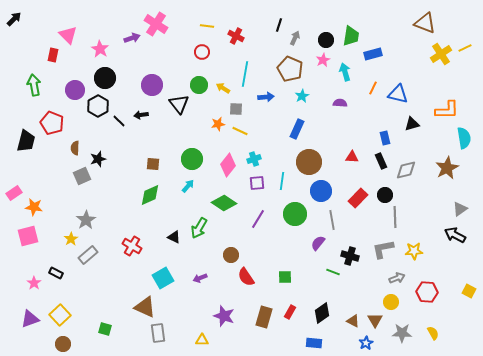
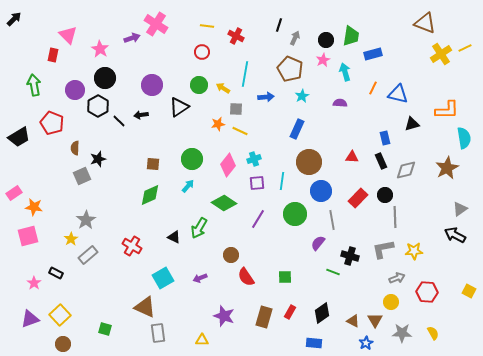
black triangle at (179, 104): moved 3 px down; rotated 35 degrees clockwise
black trapezoid at (26, 141): moved 7 px left, 4 px up; rotated 45 degrees clockwise
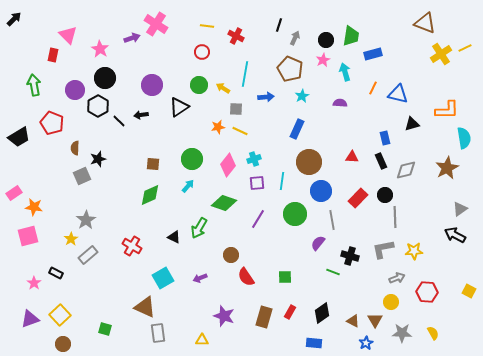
orange star at (218, 124): moved 3 px down
green diamond at (224, 203): rotated 15 degrees counterclockwise
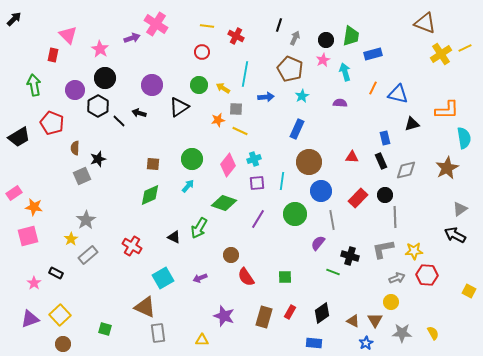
black arrow at (141, 115): moved 2 px left, 2 px up; rotated 24 degrees clockwise
orange star at (218, 127): moved 7 px up
red hexagon at (427, 292): moved 17 px up
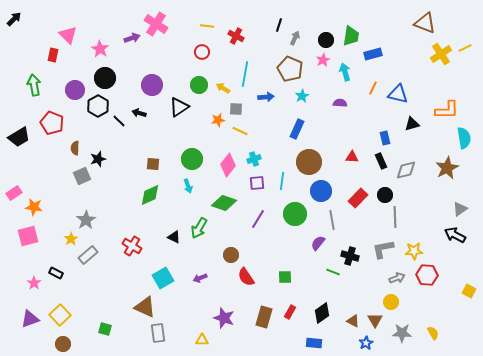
cyan arrow at (188, 186): rotated 120 degrees clockwise
purple star at (224, 316): moved 2 px down
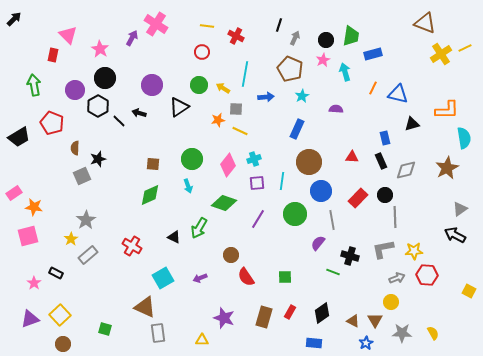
purple arrow at (132, 38): rotated 42 degrees counterclockwise
purple semicircle at (340, 103): moved 4 px left, 6 px down
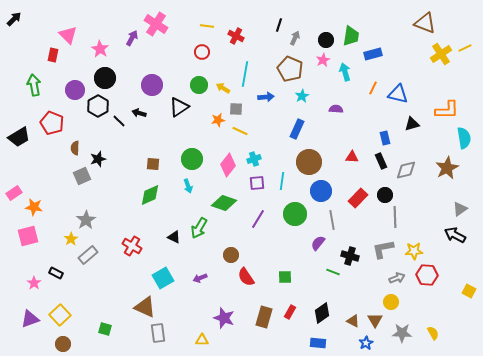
blue rectangle at (314, 343): moved 4 px right
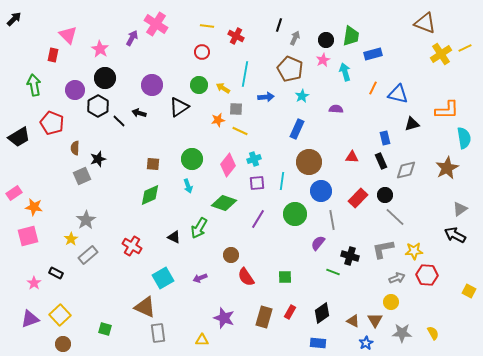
gray line at (395, 217): rotated 45 degrees counterclockwise
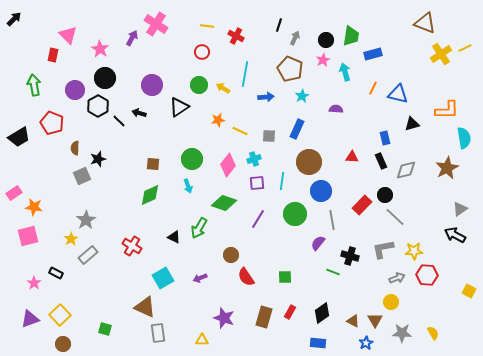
gray square at (236, 109): moved 33 px right, 27 px down
red rectangle at (358, 198): moved 4 px right, 7 px down
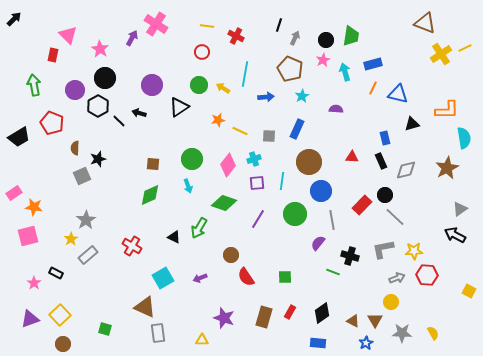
blue rectangle at (373, 54): moved 10 px down
